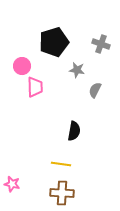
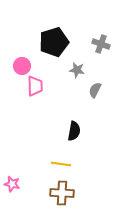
pink trapezoid: moved 1 px up
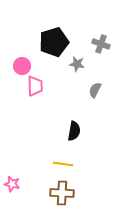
gray star: moved 6 px up
yellow line: moved 2 px right
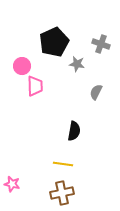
black pentagon: rotated 8 degrees counterclockwise
gray semicircle: moved 1 px right, 2 px down
brown cross: rotated 15 degrees counterclockwise
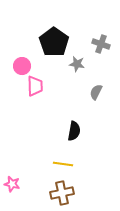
black pentagon: rotated 12 degrees counterclockwise
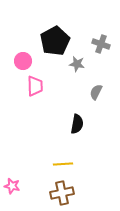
black pentagon: moved 1 px right, 1 px up; rotated 8 degrees clockwise
pink circle: moved 1 px right, 5 px up
black semicircle: moved 3 px right, 7 px up
yellow line: rotated 12 degrees counterclockwise
pink star: moved 2 px down
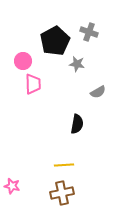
gray cross: moved 12 px left, 12 px up
pink trapezoid: moved 2 px left, 2 px up
gray semicircle: moved 2 px right; rotated 147 degrees counterclockwise
yellow line: moved 1 px right, 1 px down
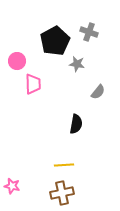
pink circle: moved 6 px left
gray semicircle: rotated 21 degrees counterclockwise
black semicircle: moved 1 px left
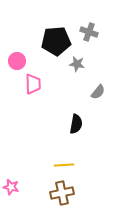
black pentagon: moved 1 px right; rotated 24 degrees clockwise
pink star: moved 1 px left, 1 px down
